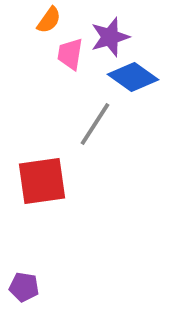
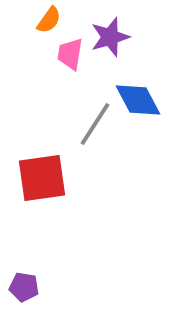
blue diamond: moved 5 px right, 23 px down; rotated 27 degrees clockwise
red square: moved 3 px up
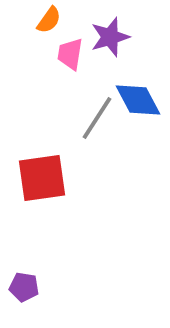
gray line: moved 2 px right, 6 px up
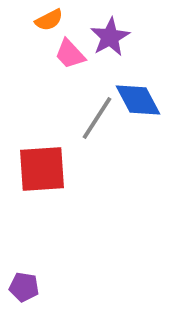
orange semicircle: rotated 28 degrees clockwise
purple star: rotated 12 degrees counterclockwise
pink trapezoid: rotated 52 degrees counterclockwise
red square: moved 9 px up; rotated 4 degrees clockwise
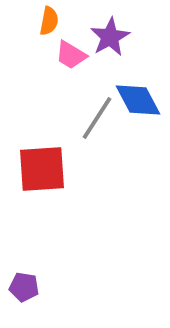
orange semicircle: moved 1 px down; rotated 52 degrees counterclockwise
pink trapezoid: moved 1 px right, 1 px down; rotated 16 degrees counterclockwise
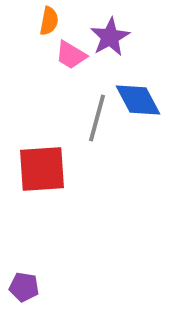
gray line: rotated 18 degrees counterclockwise
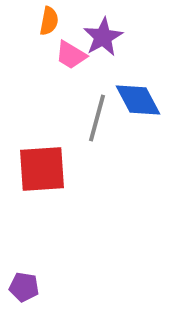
purple star: moved 7 px left
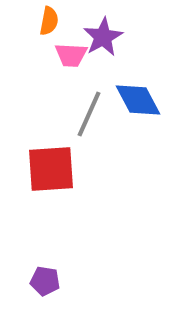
pink trapezoid: rotated 28 degrees counterclockwise
gray line: moved 8 px left, 4 px up; rotated 9 degrees clockwise
red square: moved 9 px right
purple pentagon: moved 21 px right, 6 px up
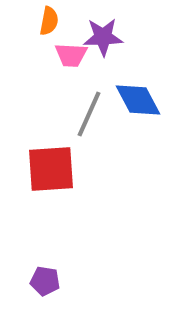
purple star: rotated 27 degrees clockwise
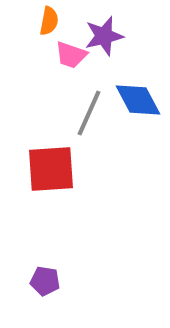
purple star: moved 1 px right, 1 px up; rotated 12 degrees counterclockwise
pink trapezoid: rotated 16 degrees clockwise
gray line: moved 1 px up
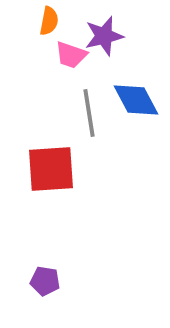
blue diamond: moved 2 px left
gray line: rotated 33 degrees counterclockwise
